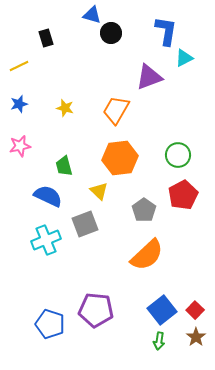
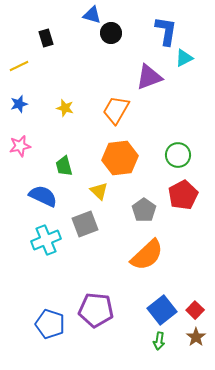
blue semicircle: moved 5 px left
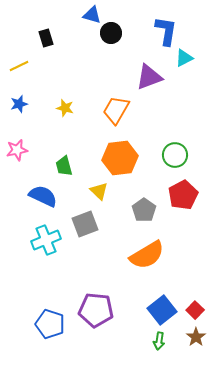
pink star: moved 3 px left, 4 px down
green circle: moved 3 px left
orange semicircle: rotated 12 degrees clockwise
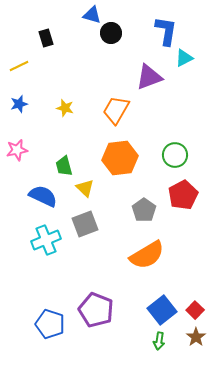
yellow triangle: moved 14 px left, 3 px up
purple pentagon: rotated 16 degrees clockwise
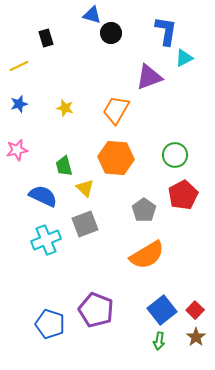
orange hexagon: moved 4 px left; rotated 12 degrees clockwise
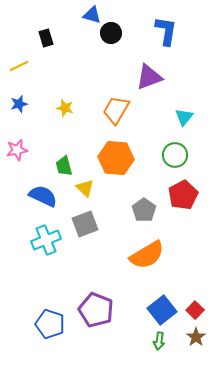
cyan triangle: moved 59 px down; rotated 24 degrees counterclockwise
